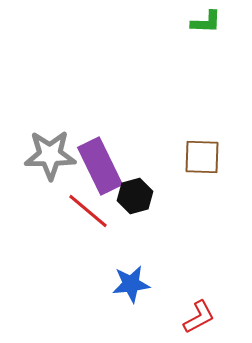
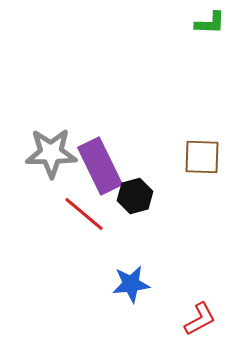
green L-shape: moved 4 px right, 1 px down
gray star: moved 1 px right, 2 px up
red line: moved 4 px left, 3 px down
red L-shape: moved 1 px right, 2 px down
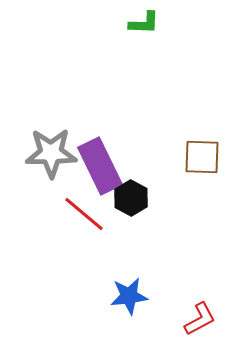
green L-shape: moved 66 px left
black hexagon: moved 4 px left, 2 px down; rotated 16 degrees counterclockwise
blue star: moved 2 px left, 12 px down
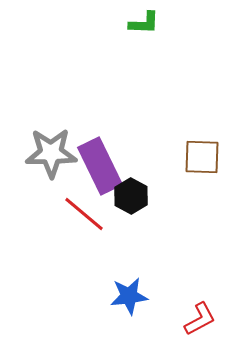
black hexagon: moved 2 px up
